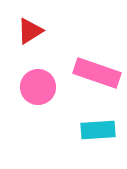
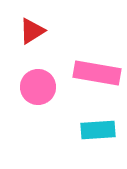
red triangle: moved 2 px right
pink rectangle: rotated 9 degrees counterclockwise
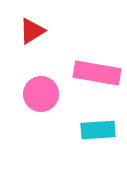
pink circle: moved 3 px right, 7 px down
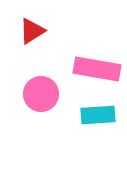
pink rectangle: moved 4 px up
cyan rectangle: moved 15 px up
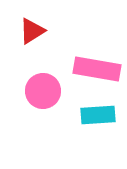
pink circle: moved 2 px right, 3 px up
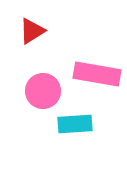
pink rectangle: moved 5 px down
cyan rectangle: moved 23 px left, 9 px down
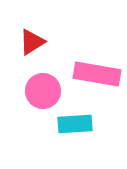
red triangle: moved 11 px down
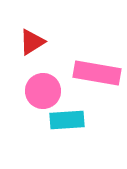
pink rectangle: moved 1 px up
cyan rectangle: moved 8 px left, 4 px up
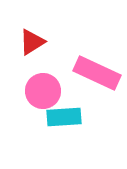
pink rectangle: rotated 15 degrees clockwise
cyan rectangle: moved 3 px left, 3 px up
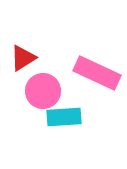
red triangle: moved 9 px left, 16 px down
